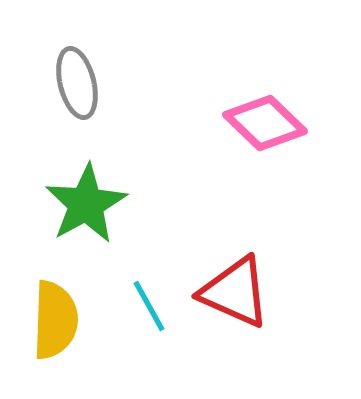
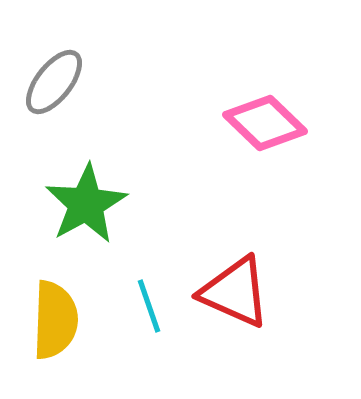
gray ellipse: moved 23 px left, 1 px up; rotated 52 degrees clockwise
cyan line: rotated 10 degrees clockwise
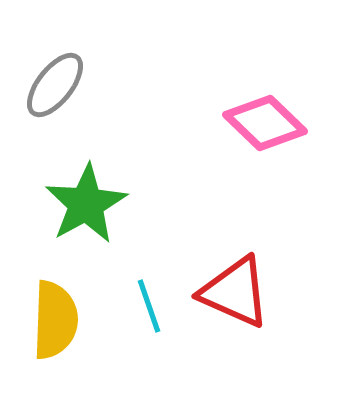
gray ellipse: moved 1 px right, 3 px down
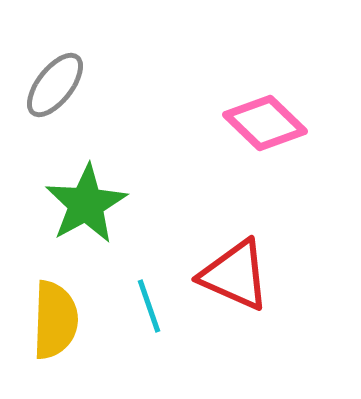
red triangle: moved 17 px up
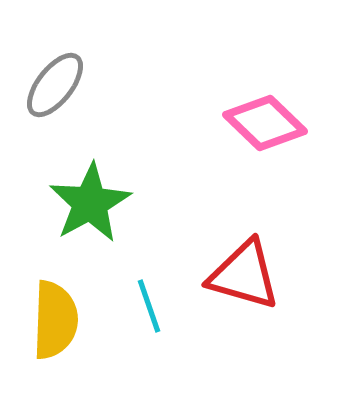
green star: moved 4 px right, 1 px up
red triangle: moved 9 px right; rotated 8 degrees counterclockwise
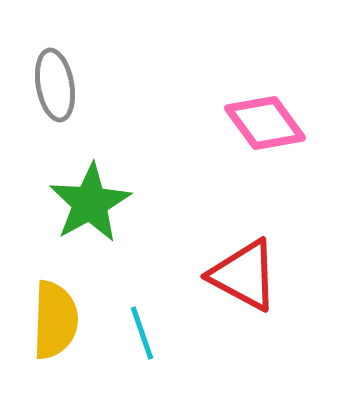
gray ellipse: rotated 48 degrees counterclockwise
pink diamond: rotated 10 degrees clockwise
red triangle: rotated 12 degrees clockwise
cyan line: moved 7 px left, 27 px down
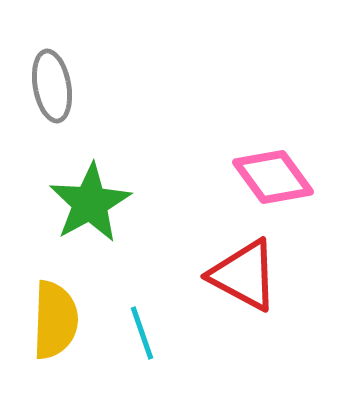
gray ellipse: moved 3 px left, 1 px down
pink diamond: moved 8 px right, 54 px down
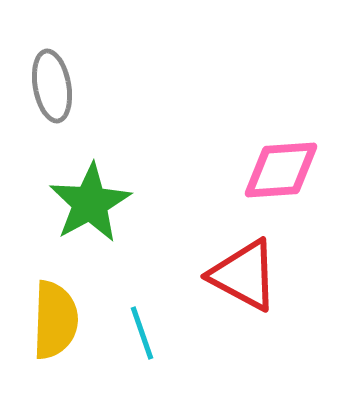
pink diamond: moved 8 px right, 7 px up; rotated 58 degrees counterclockwise
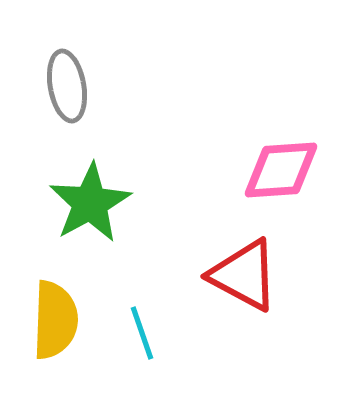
gray ellipse: moved 15 px right
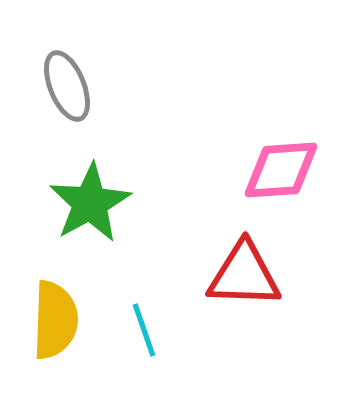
gray ellipse: rotated 12 degrees counterclockwise
red triangle: rotated 26 degrees counterclockwise
cyan line: moved 2 px right, 3 px up
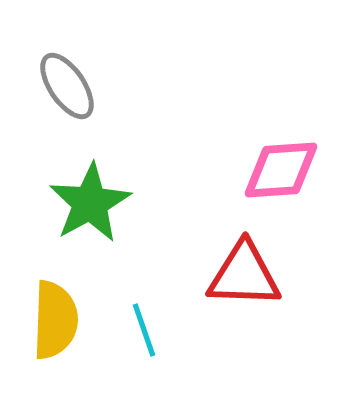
gray ellipse: rotated 12 degrees counterclockwise
